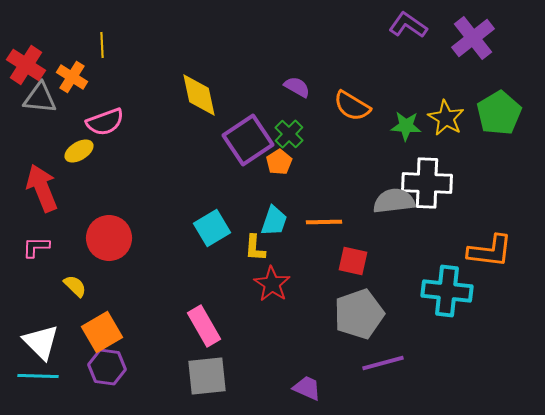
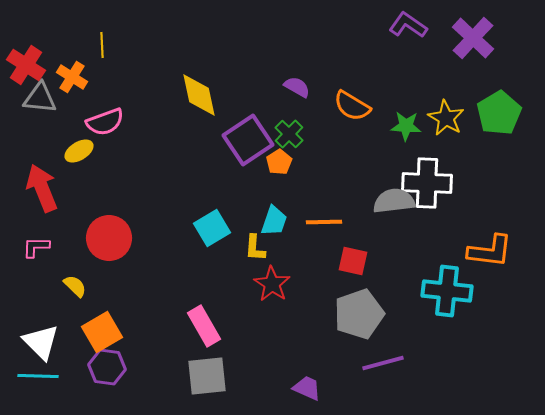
purple cross: rotated 9 degrees counterclockwise
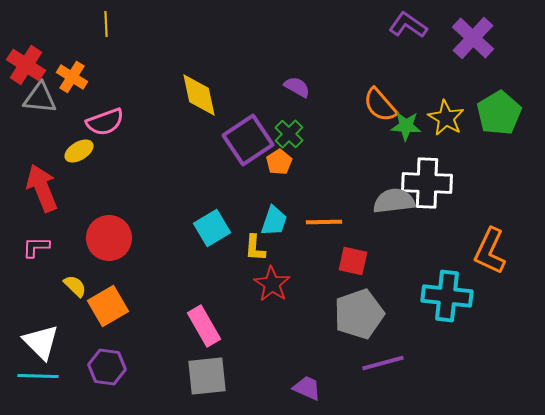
yellow line: moved 4 px right, 21 px up
orange semicircle: moved 28 px right, 1 px up; rotated 18 degrees clockwise
orange L-shape: rotated 108 degrees clockwise
cyan cross: moved 5 px down
orange square: moved 6 px right, 26 px up
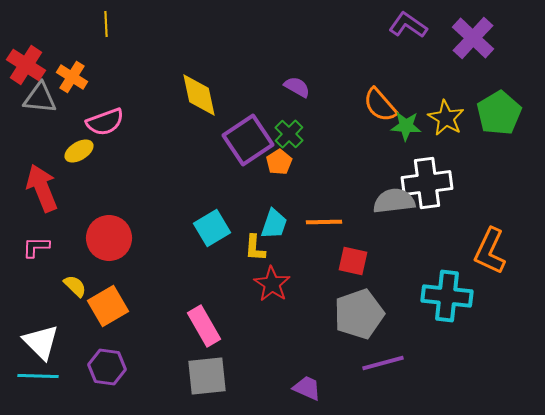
white cross: rotated 9 degrees counterclockwise
cyan trapezoid: moved 3 px down
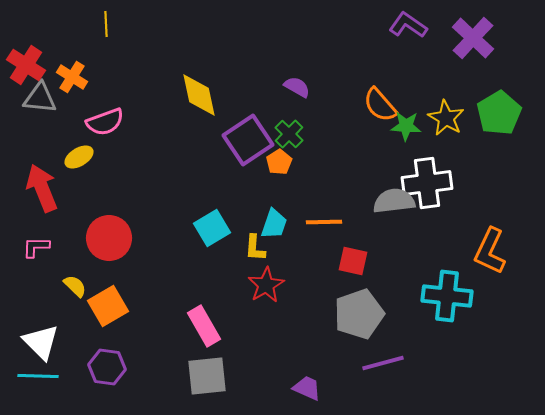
yellow ellipse: moved 6 px down
red star: moved 6 px left, 1 px down; rotated 9 degrees clockwise
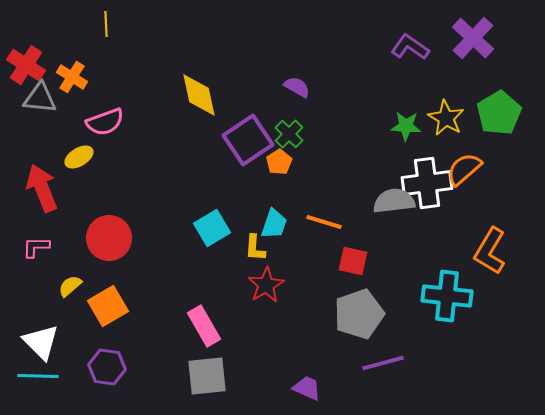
purple L-shape: moved 2 px right, 22 px down
orange semicircle: moved 84 px right, 64 px down; rotated 90 degrees clockwise
orange line: rotated 18 degrees clockwise
orange L-shape: rotated 6 degrees clockwise
yellow semicircle: moved 5 px left; rotated 85 degrees counterclockwise
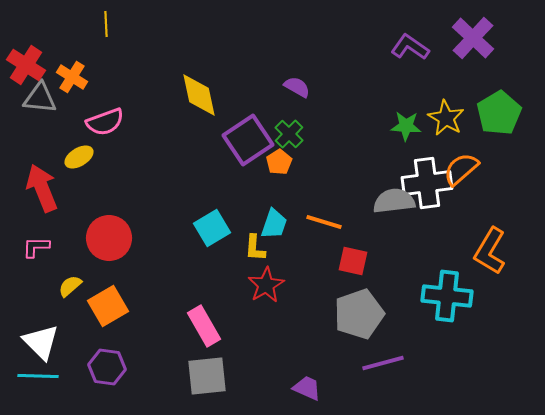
orange semicircle: moved 3 px left
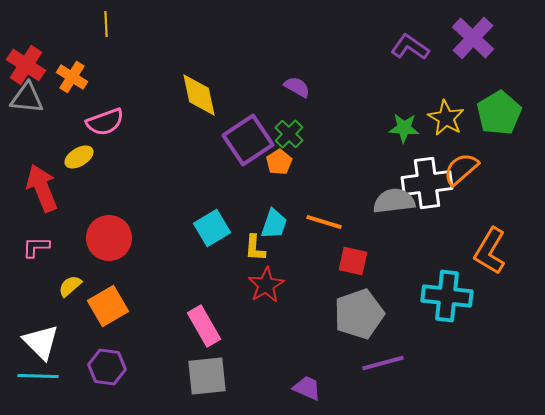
gray triangle: moved 13 px left
green star: moved 2 px left, 2 px down
